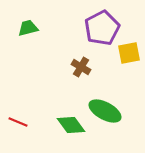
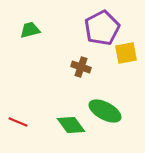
green trapezoid: moved 2 px right, 2 px down
yellow square: moved 3 px left
brown cross: rotated 12 degrees counterclockwise
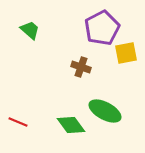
green trapezoid: rotated 55 degrees clockwise
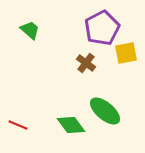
brown cross: moved 5 px right, 4 px up; rotated 18 degrees clockwise
green ellipse: rotated 12 degrees clockwise
red line: moved 3 px down
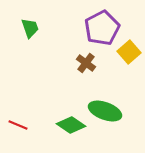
green trapezoid: moved 2 px up; rotated 30 degrees clockwise
yellow square: moved 3 px right, 1 px up; rotated 30 degrees counterclockwise
green ellipse: rotated 20 degrees counterclockwise
green diamond: rotated 20 degrees counterclockwise
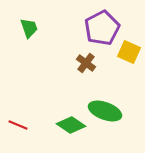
green trapezoid: moved 1 px left
yellow square: rotated 25 degrees counterclockwise
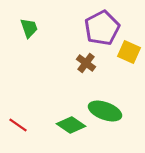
red line: rotated 12 degrees clockwise
